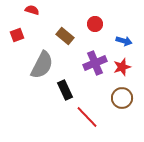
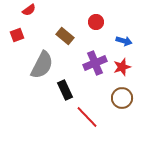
red semicircle: moved 3 px left; rotated 128 degrees clockwise
red circle: moved 1 px right, 2 px up
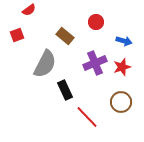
gray semicircle: moved 3 px right, 1 px up
brown circle: moved 1 px left, 4 px down
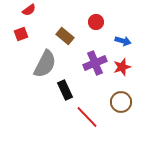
red square: moved 4 px right, 1 px up
blue arrow: moved 1 px left
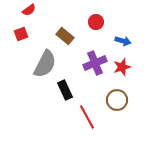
brown circle: moved 4 px left, 2 px up
red line: rotated 15 degrees clockwise
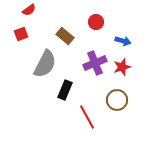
black rectangle: rotated 48 degrees clockwise
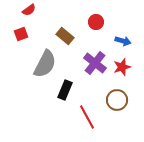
purple cross: rotated 30 degrees counterclockwise
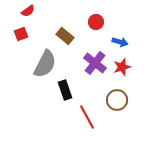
red semicircle: moved 1 px left, 1 px down
blue arrow: moved 3 px left, 1 px down
black rectangle: rotated 42 degrees counterclockwise
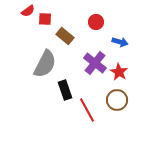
red square: moved 24 px right, 15 px up; rotated 24 degrees clockwise
red star: moved 3 px left, 5 px down; rotated 24 degrees counterclockwise
red line: moved 7 px up
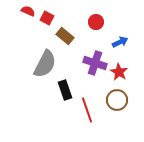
red semicircle: rotated 120 degrees counterclockwise
red square: moved 2 px right, 1 px up; rotated 24 degrees clockwise
blue arrow: rotated 42 degrees counterclockwise
purple cross: rotated 20 degrees counterclockwise
red line: rotated 10 degrees clockwise
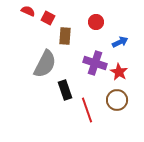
red square: moved 1 px right
brown rectangle: rotated 54 degrees clockwise
